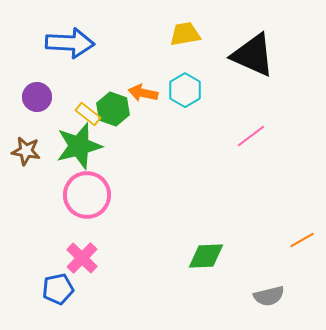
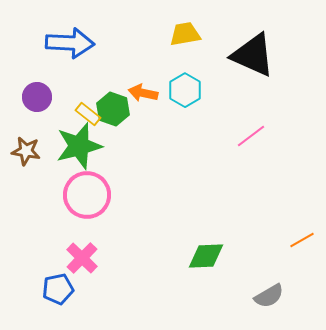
gray semicircle: rotated 16 degrees counterclockwise
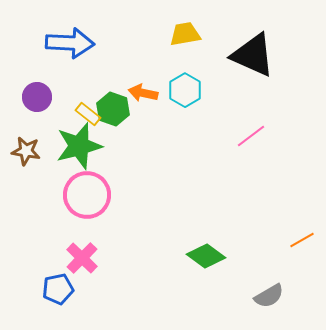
green diamond: rotated 39 degrees clockwise
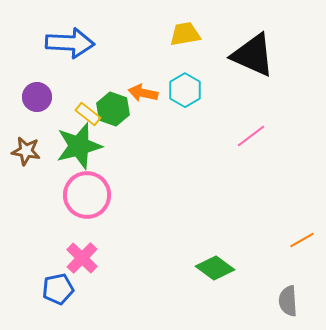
green diamond: moved 9 px right, 12 px down
gray semicircle: moved 19 px right, 5 px down; rotated 116 degrees clockwise
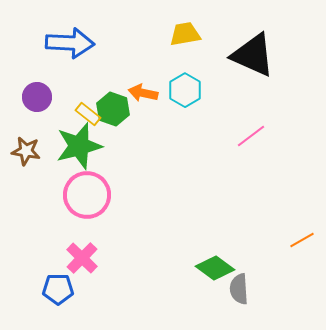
blue pentagon: rotated 12 degrees clockwise
gray semicircle: moved 49 px left, 12 px up
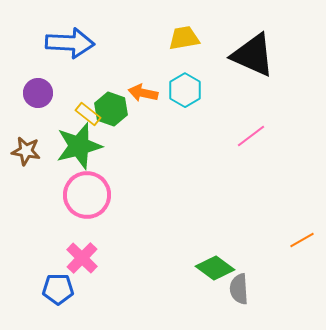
yellow trapezoid: moved 1 px left, 4 px down
purple circle: moved 1 px right, 4 px up
green hexagon: moved 2 px left
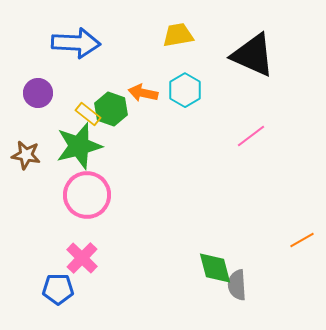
yellow trapezoid: moved 6 px left, 3 px up
blue arrow: moved 6 px right
brown star: moved 4 px down
green diamond: rotated 39 degrees clockwise
gray semicircle: moved 2 px left, 4 px up
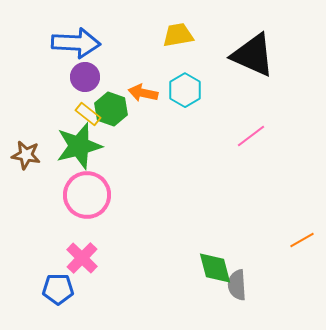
purple circle: moved 47 px right, 16 px up
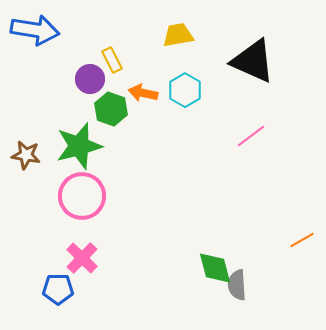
blue arrow: moved 41 px left, 13 px up; rotated 6 degrees clockwise
black triangle: moved 6 px down
purple circle: moved 5 px right, 2 px down
yellow rectangle: moved 24 px right, 54 px up; rotated 25 degrees clockwise
pink circle: moved 5 px left, 1 px down
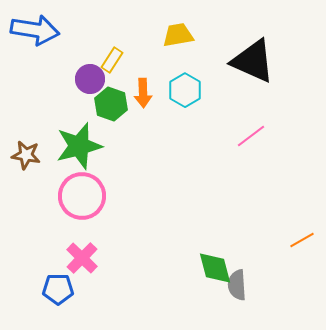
yellow rectangle: rotated 60 degrees clockwise
orange arrow: rotated 104 degrees counterclockwise
green hexagon: moved 5 px up
